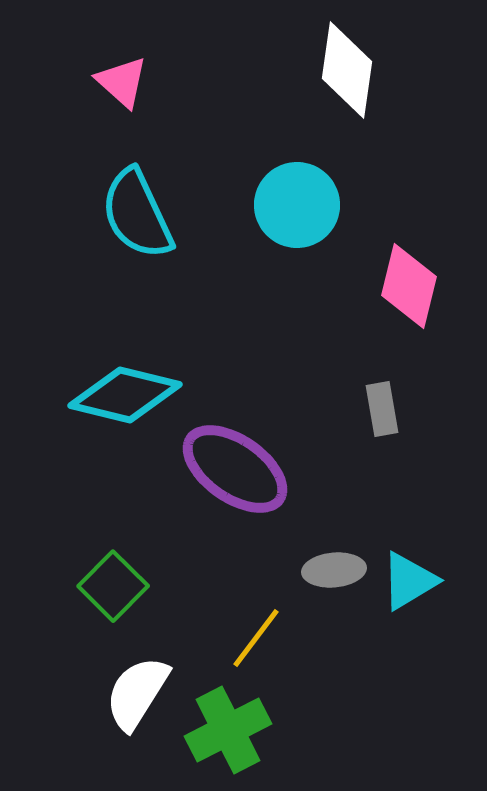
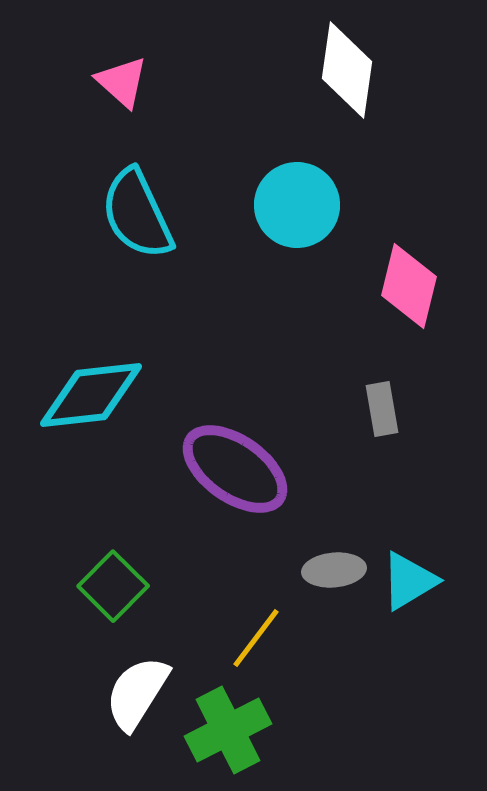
cyan diamond: moved 34 px left; rotated 20 degrees counterclockwise
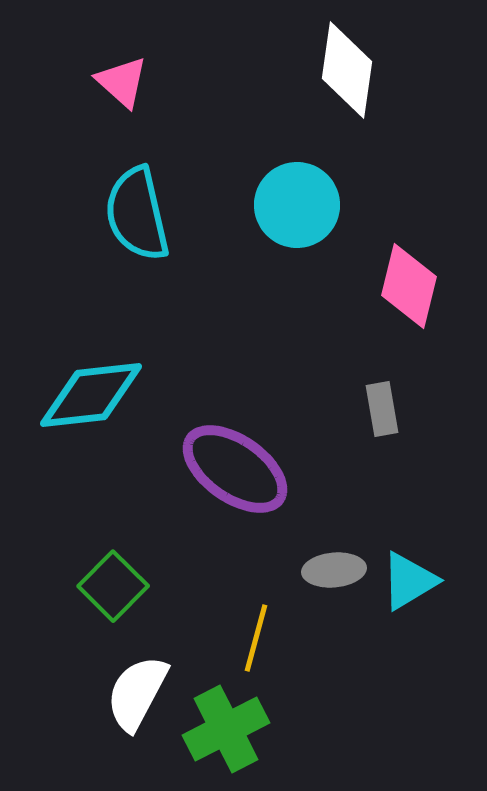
cyan semicircle: rotated 12 degrees clockwise
yellow line: rotated 22 degrees counterclockwise
white semicircle: rotated 4 degrees counterclockwise
green cross: moved 2 px left, 1 px up
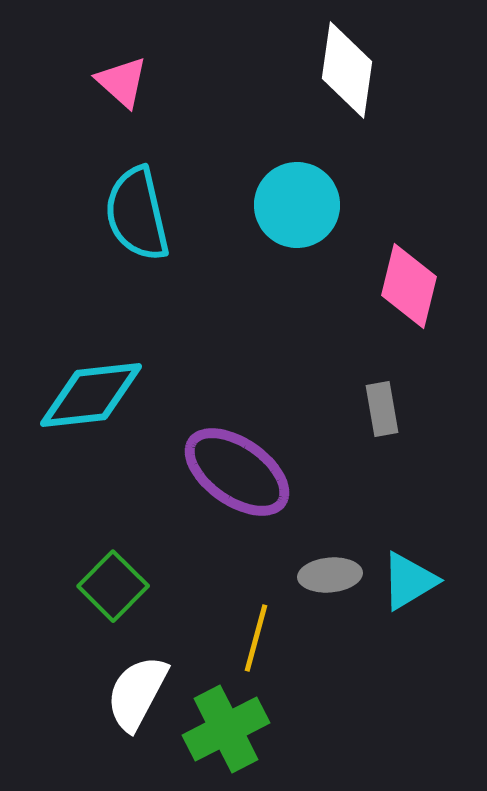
purple ellipse: moved 2 px right, 3 px down
gray ellipse: moved 4 px left, 5 px down
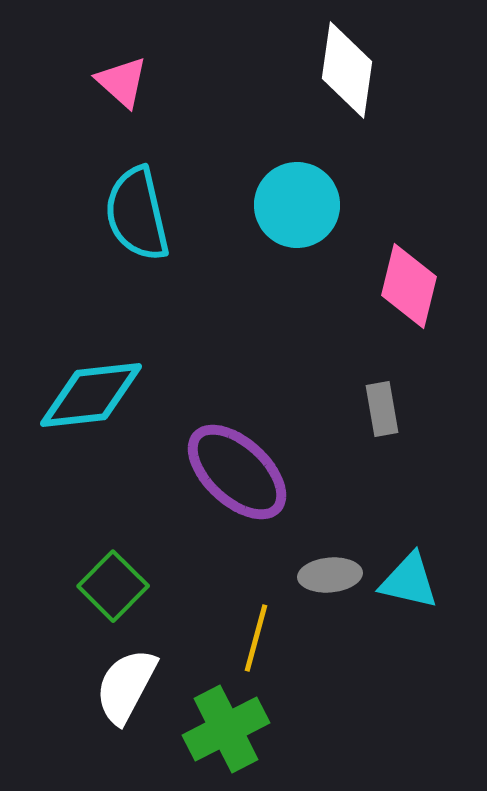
purple ellipse: rotated 8 degrees clockwise
cyan triangle: rotated 44 degrees clockwise
white semicircle: moved 11 px left, 7 px up
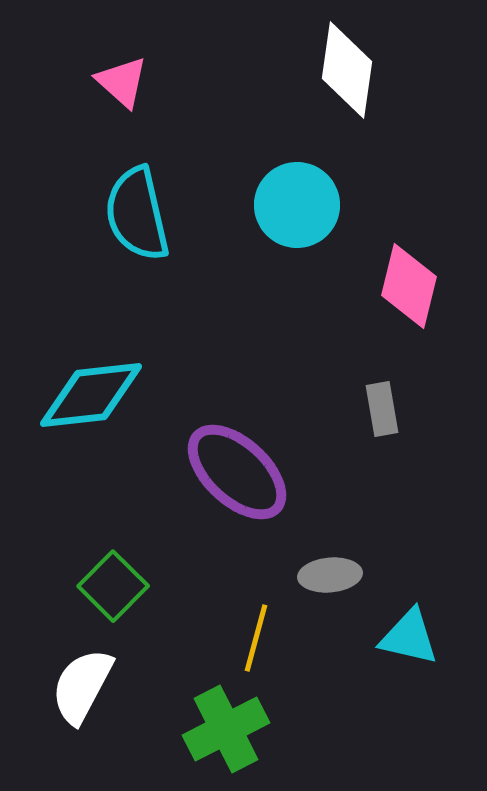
cyan triangle: moved 56 px down
white semicircle: moved 44 px left
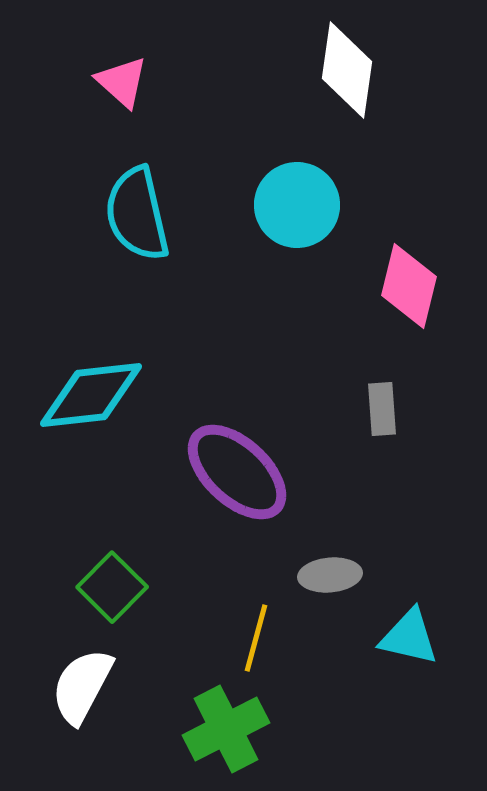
gray rectangle: rotated 6 degrees clockwise
green square: moved 1 px left, 1 px down
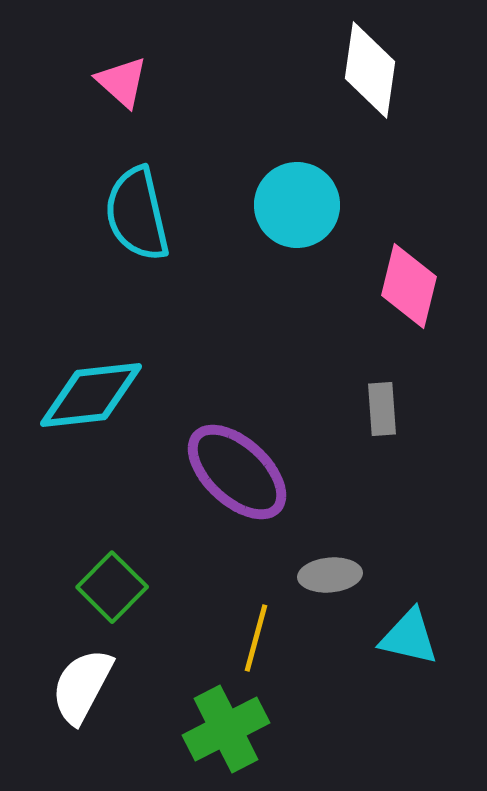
white diamond: moved 23 px right
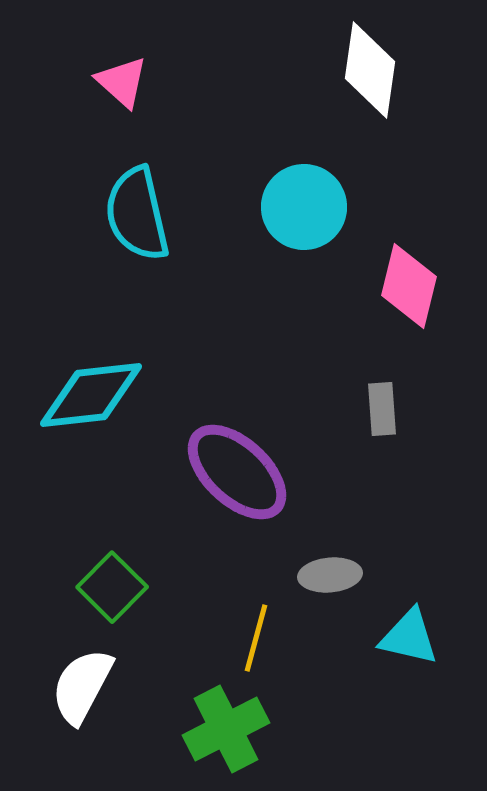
cyan circle: moved 7 px right, 2 px down
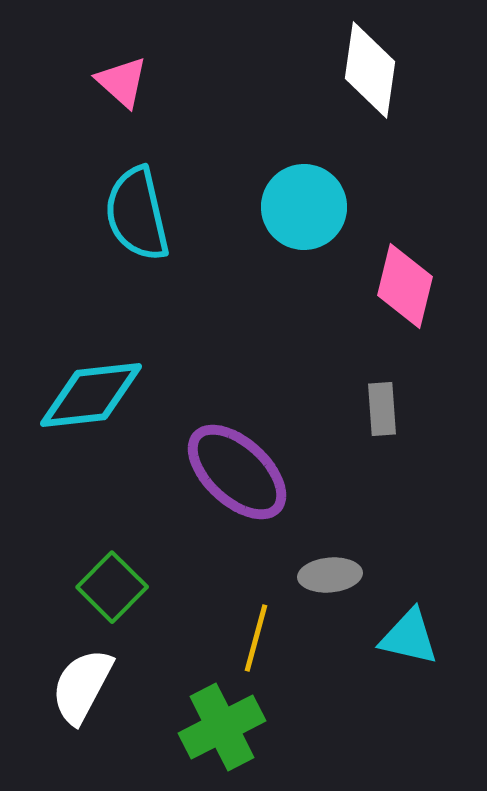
pink diamond: moved 4 px left
green cross: moved 4 px left, 2 px up
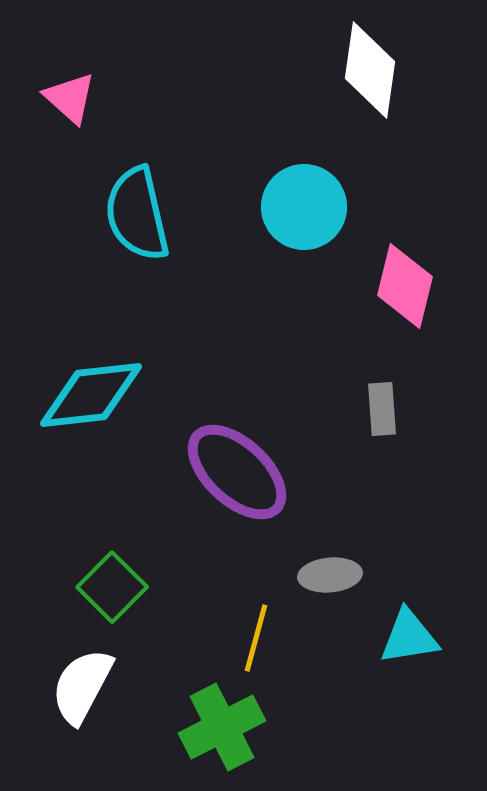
pink triangle: moved 52 px left, 16 px down
cyan triangle: rotated 22 degrees counterclockwise
